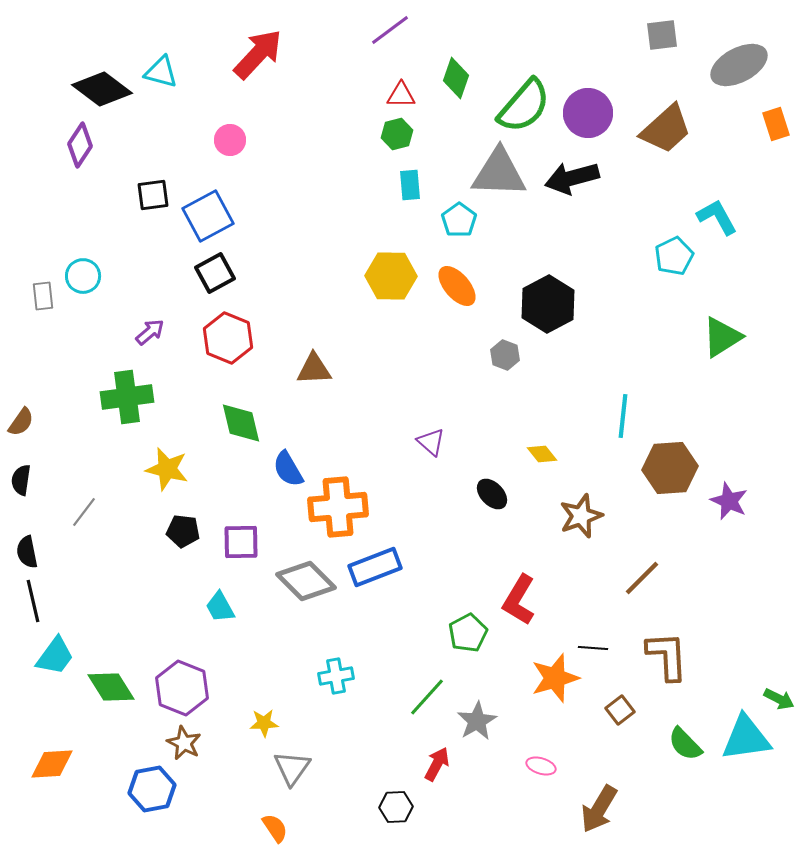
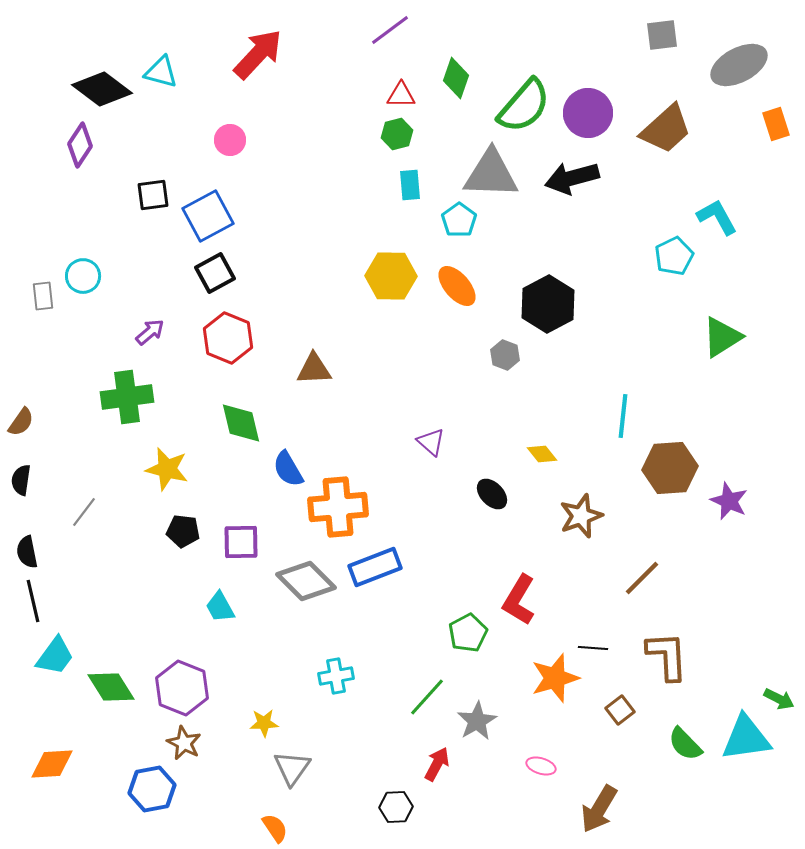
gray triangle at (499, 173): moved 8 px left, 1 px down
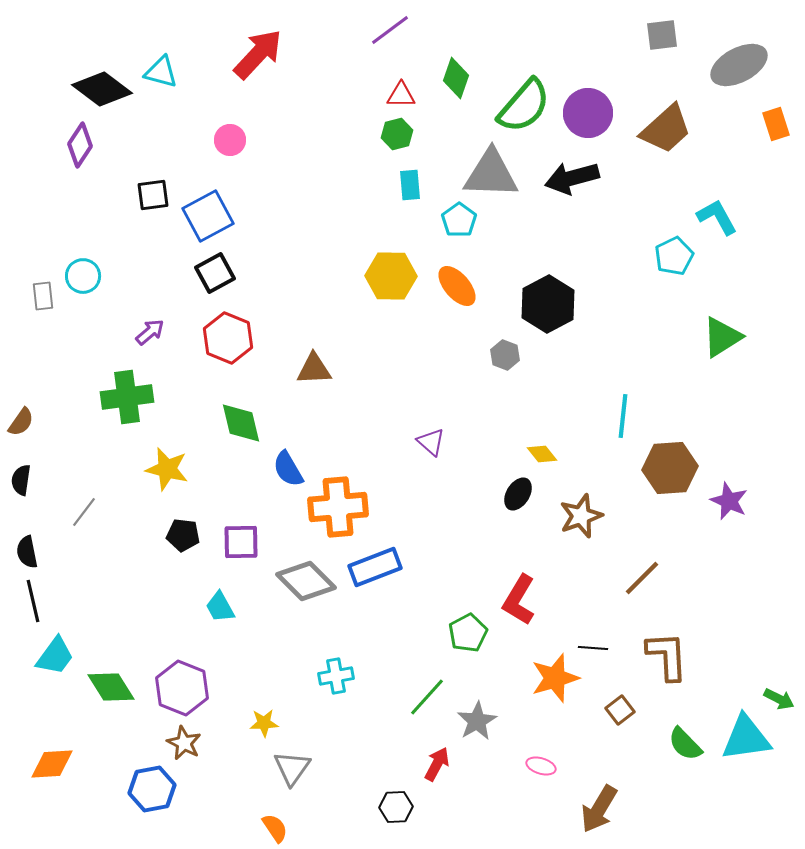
black ellipse at (492, 494): moved 26 px right; rotated 76 degrees clockwise
black pentagon at (183, 531): moved 4 px down
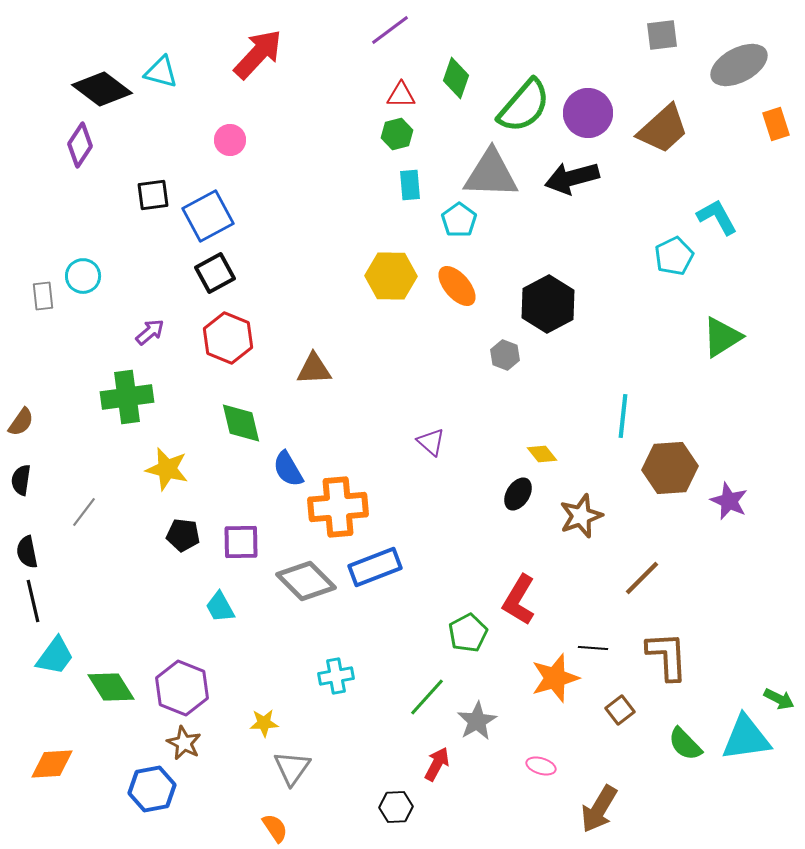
brown trapezoid at (666, 129): moved 3 px left
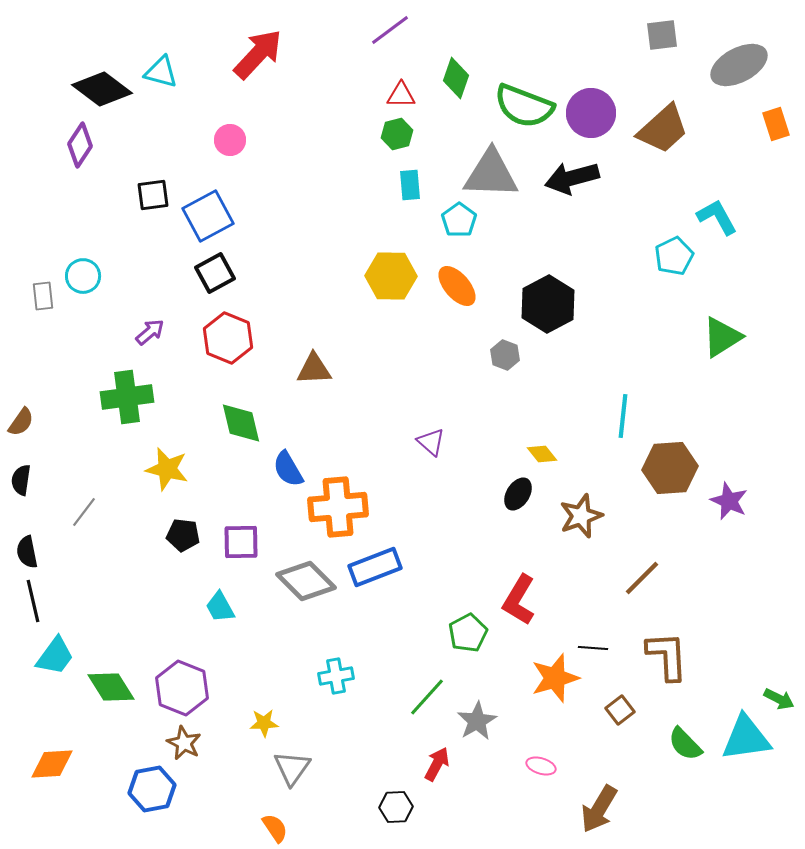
green semicircle at (524, 106): rotated 70 degrees clockwise
purple circle at (588, 113): moved 3 px right
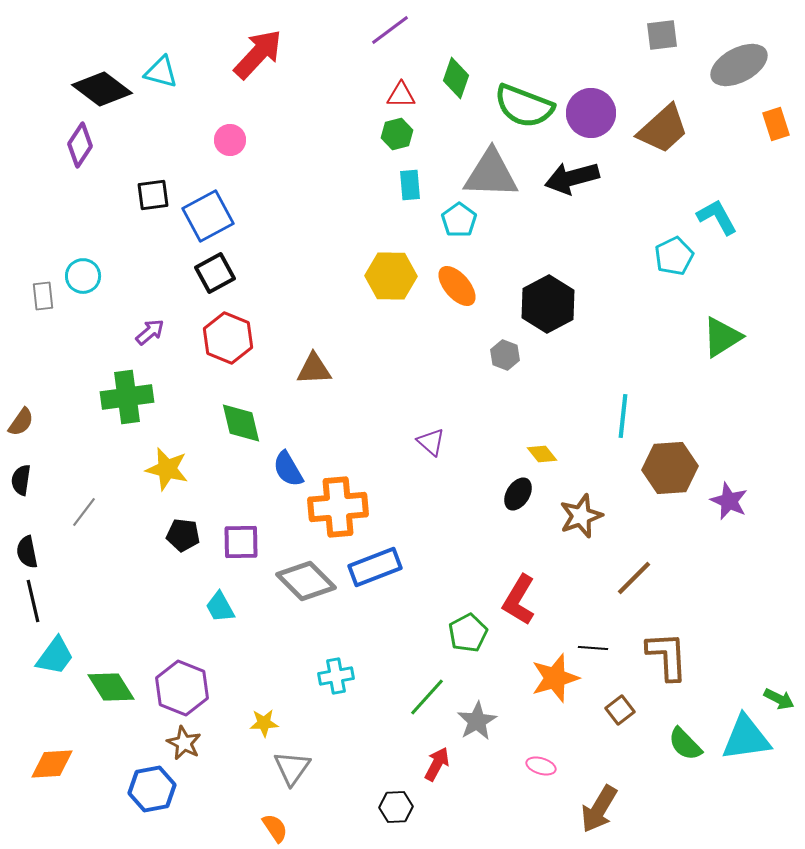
brown line at (642, 578): moved 8 px left
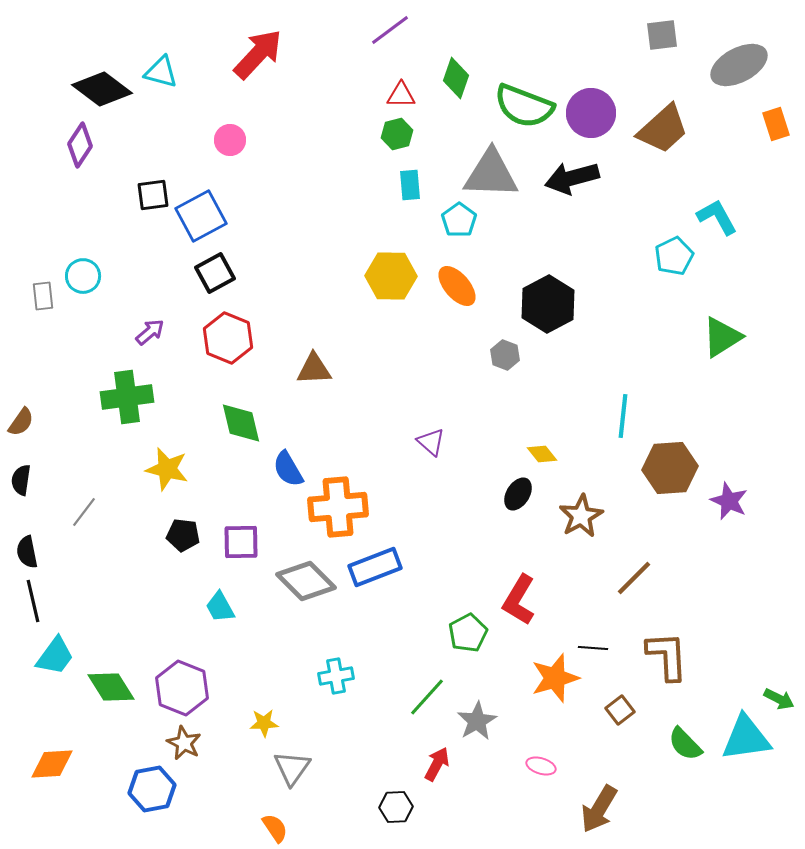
blue square at (208, 216): moved 7 px left
brown star at (581, 516): rotated 9 degrees counterclockwise
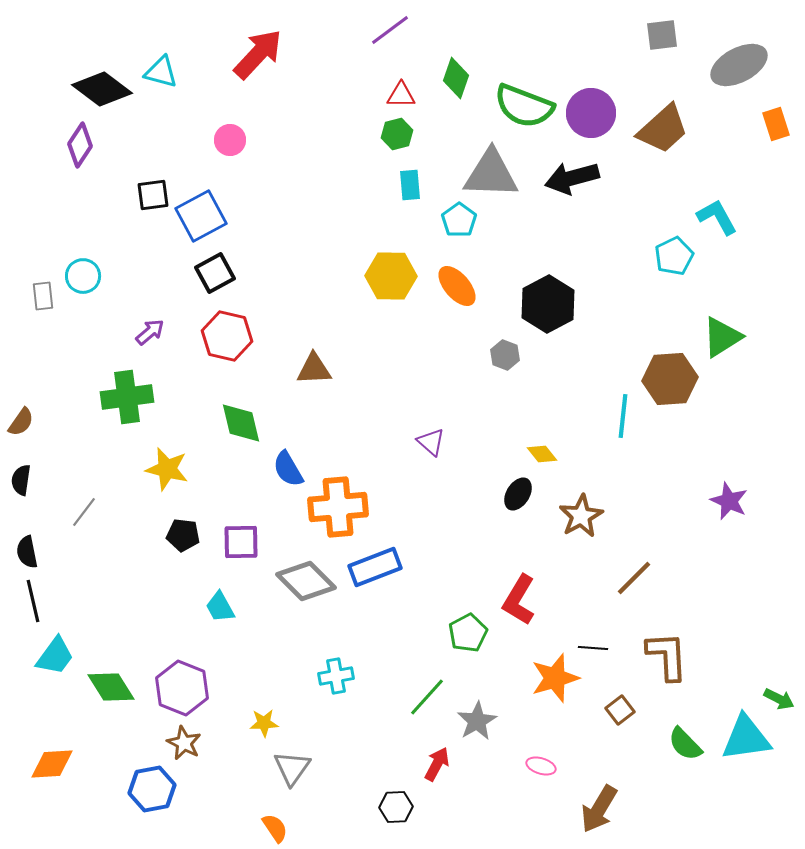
red hexagon at (228, 338): moved 1 px left, 2 px up; rotated 9 degrees counterclockwise
brown hexagon at (670, 468): moved 89 px up
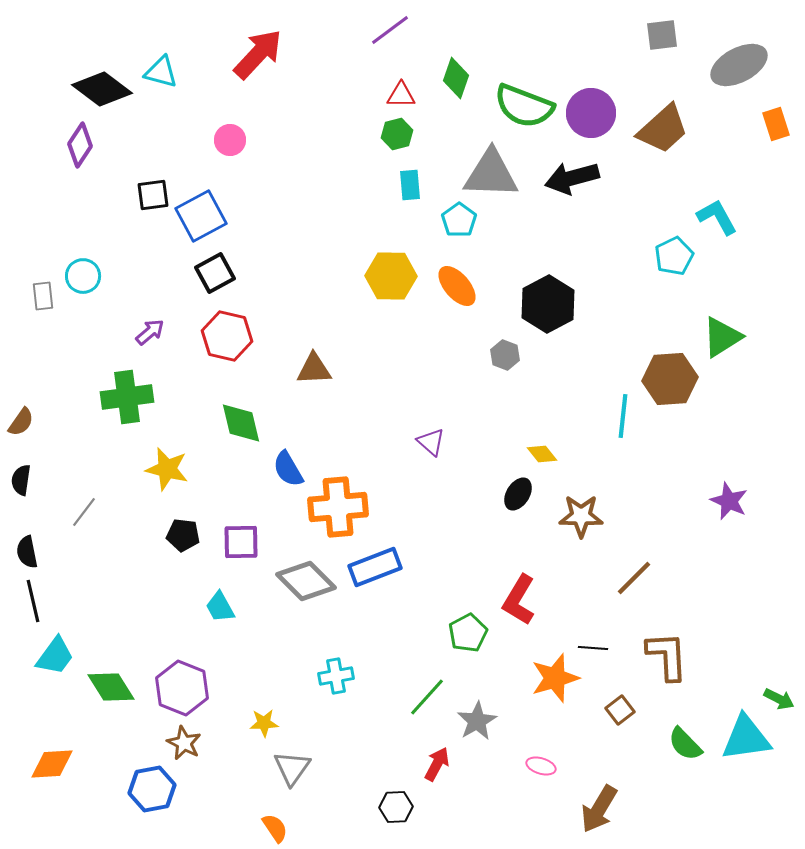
brown star at (581, 516): rotated 30 degrees clockwise
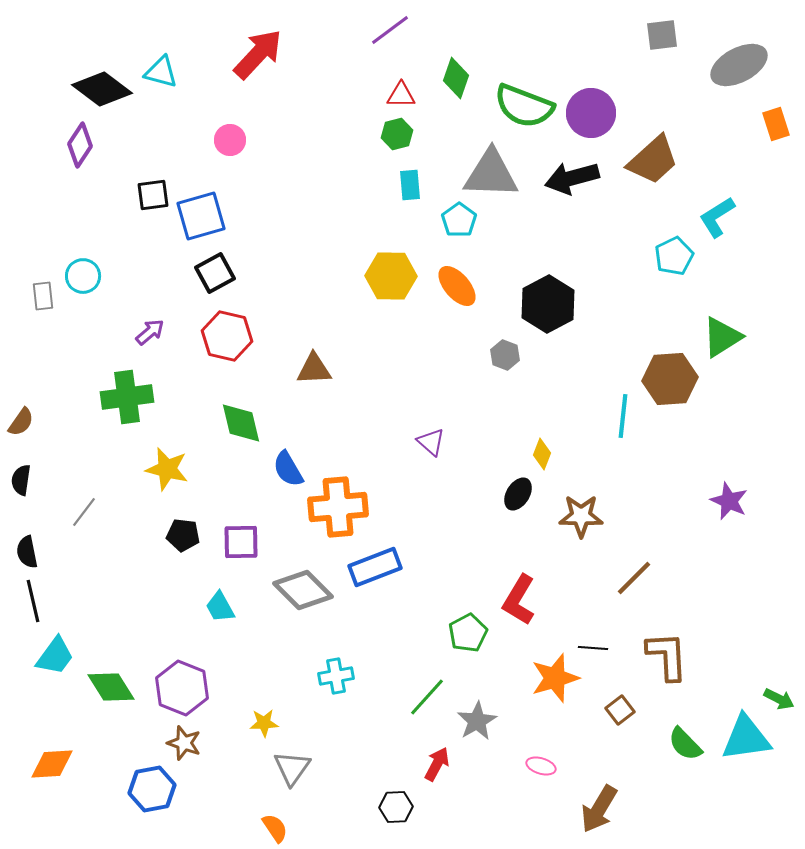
brown trapezoid at (663, 129): moved 10 px left, 31 px down
blue square at (201, 216): rotated 12 degrees clockwise
cyan L-shape at (717, 217): rotated 93 degrees counterclockwise
yellow diamond at (542, 454): rotated 60 degrees clockwise
gray diamond at (306, 581): moved 3 px left, 9 px down
brown star at (184, 743): rotated 8 degrees counterclockwise
